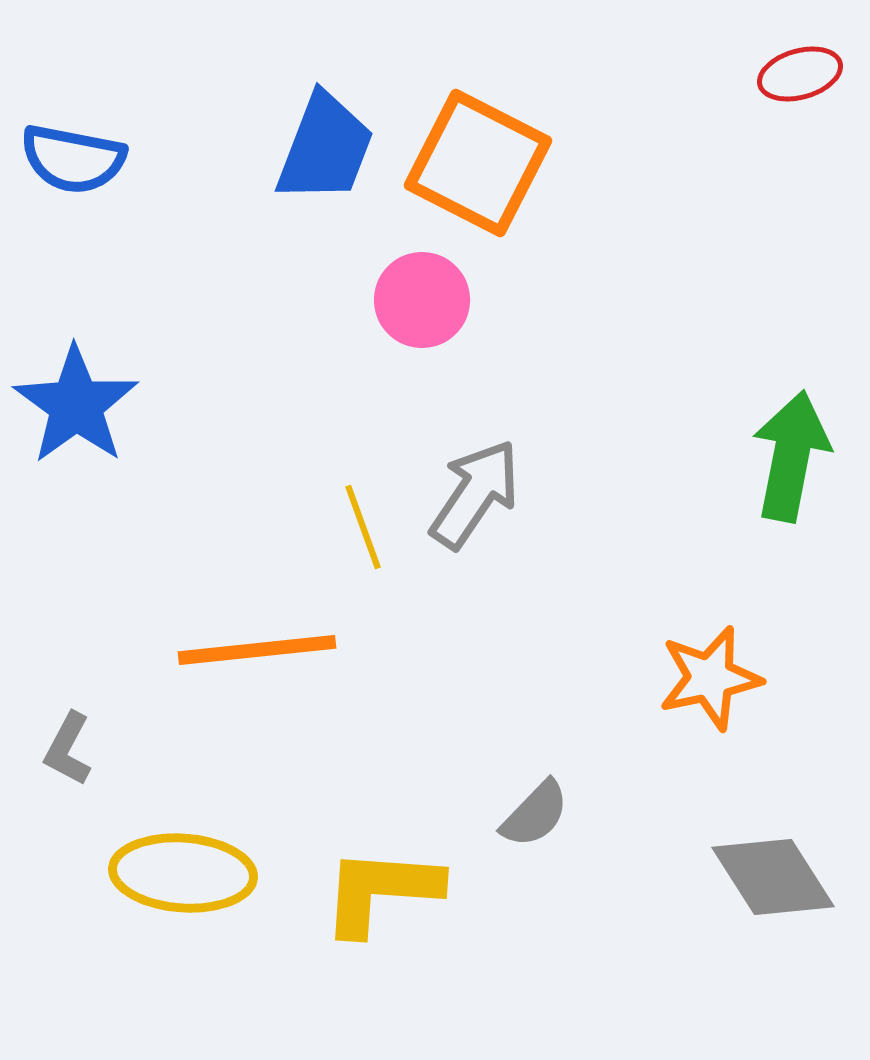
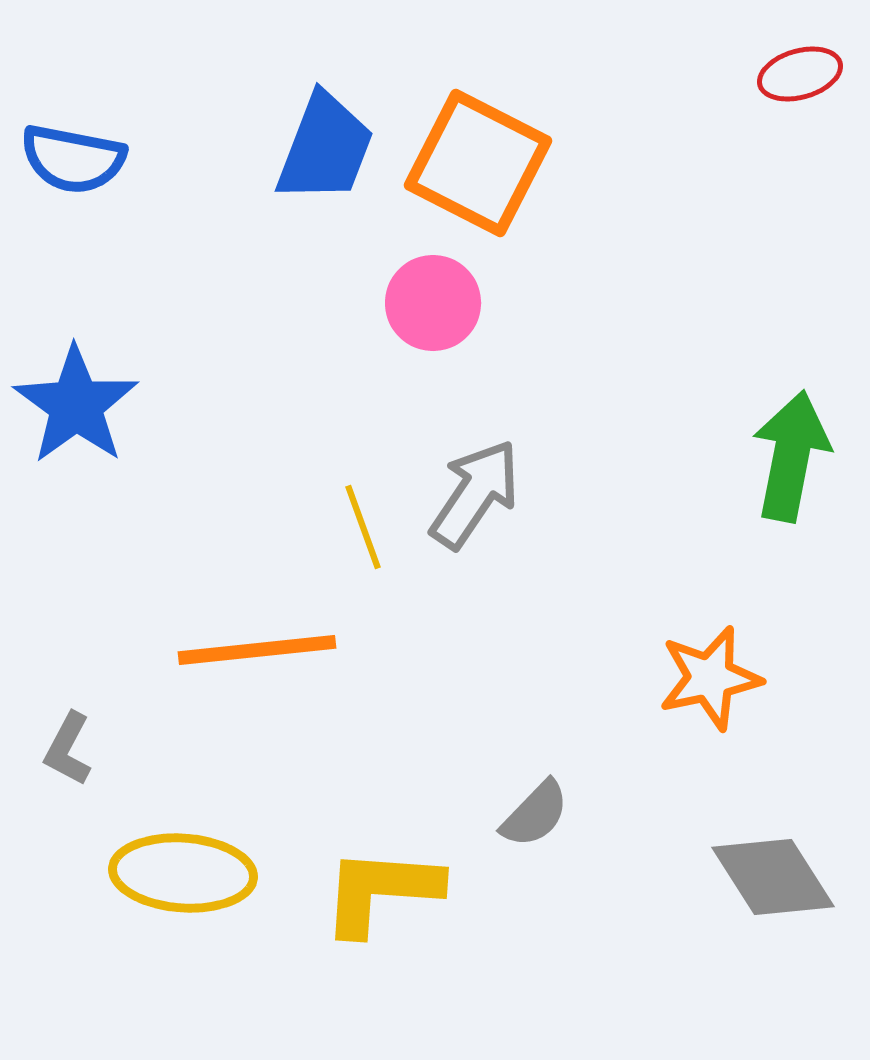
pink circle: moved 11 px right, 3 px down
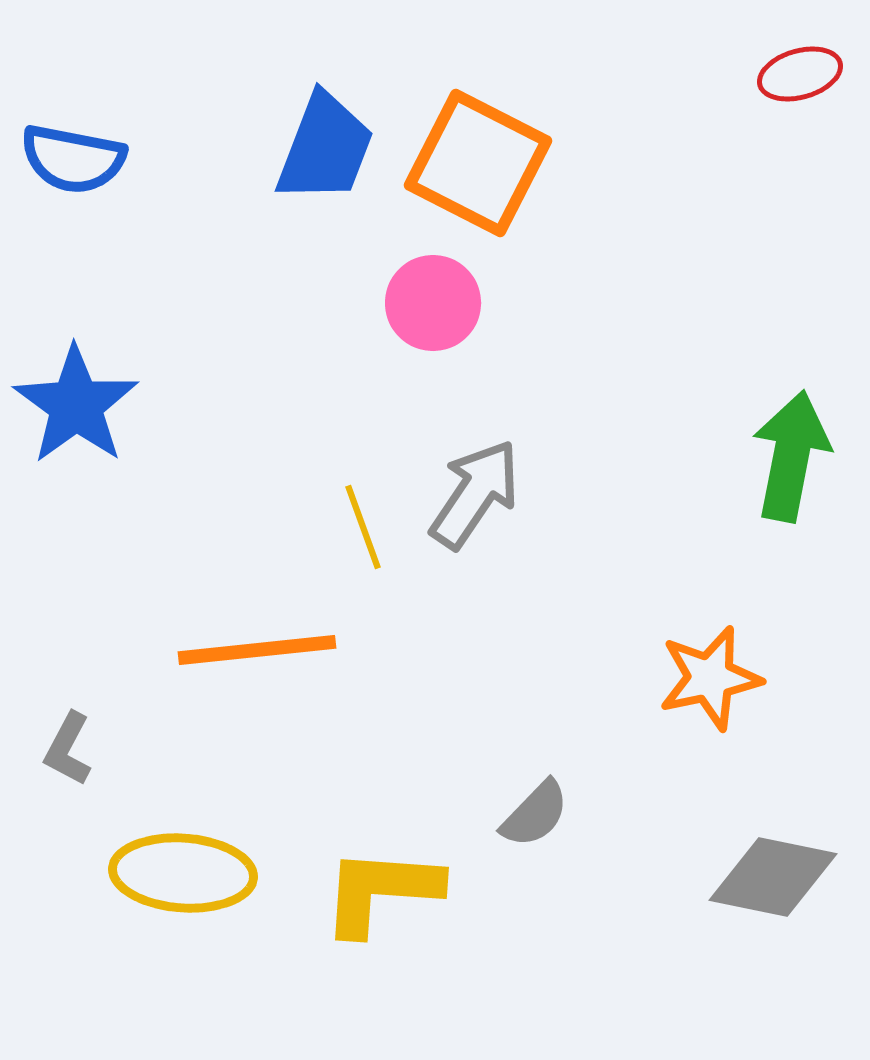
gray diamond: rotated 46 degrees counterclockwise
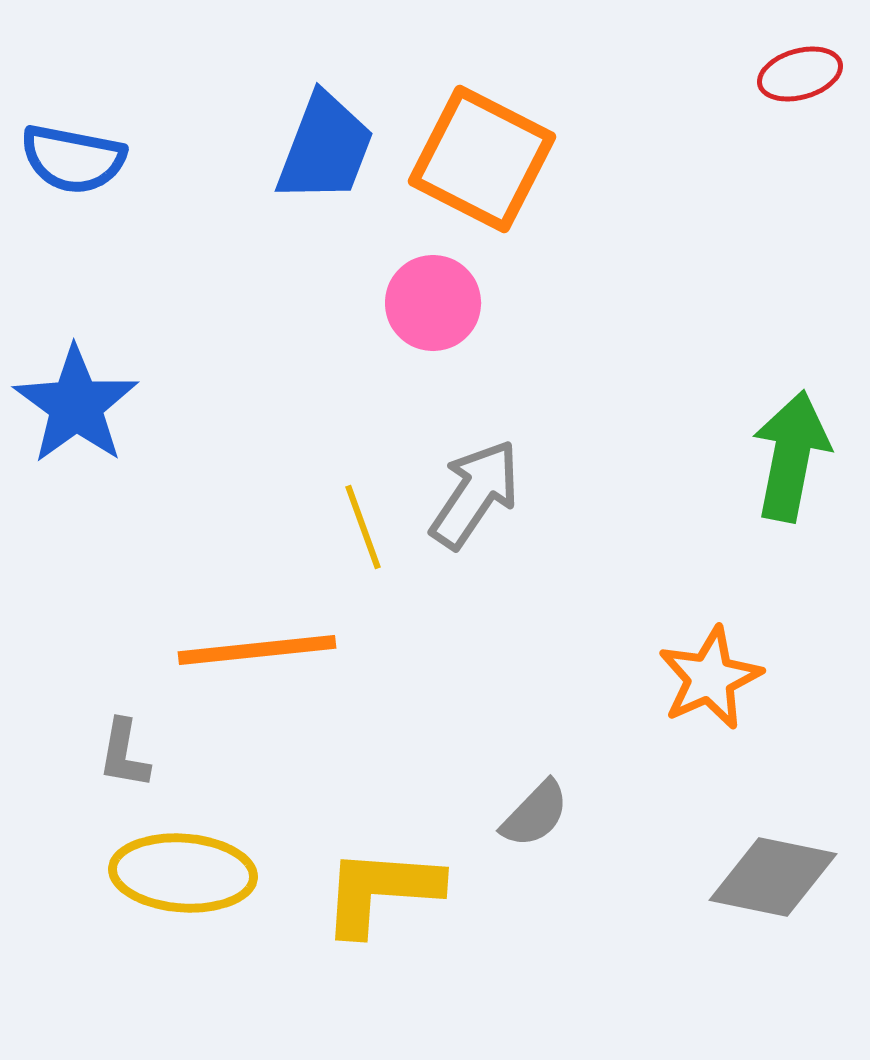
orange square: moved 4 px right, 4 px up
orange star: rotated 12 degrees counterclockwise
gray L-shape: moved 56 px right, 5 px down; rotated 18 degrees counterclockwise
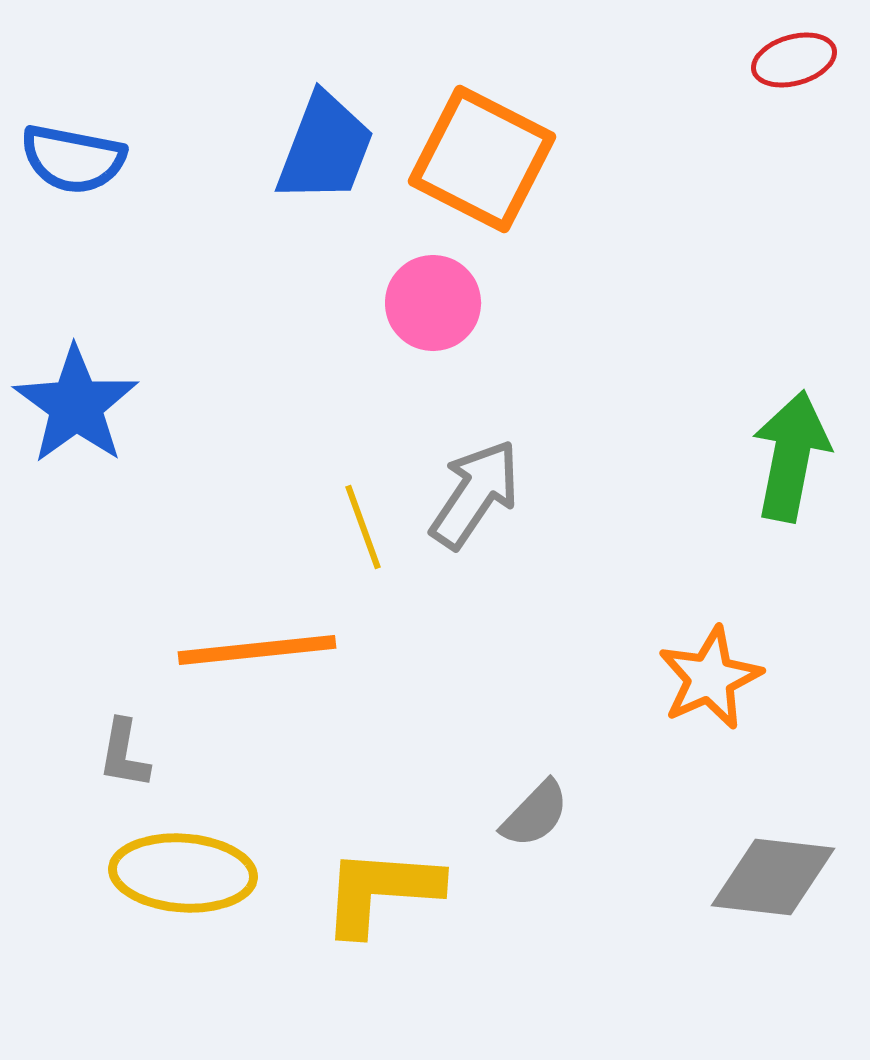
red ellipse: moved 6 px left, 14 px up
gray diamond: rotated 5 degrees counterclockwise
